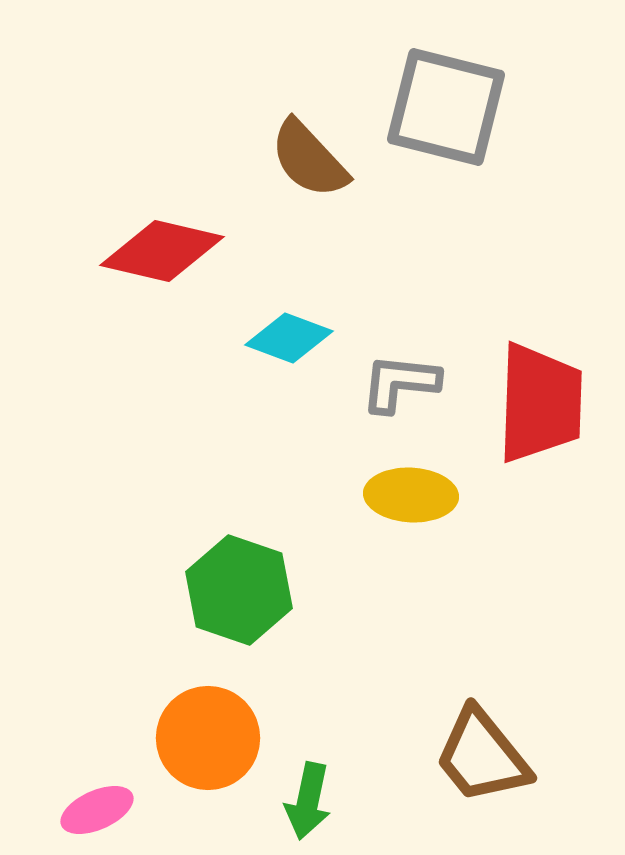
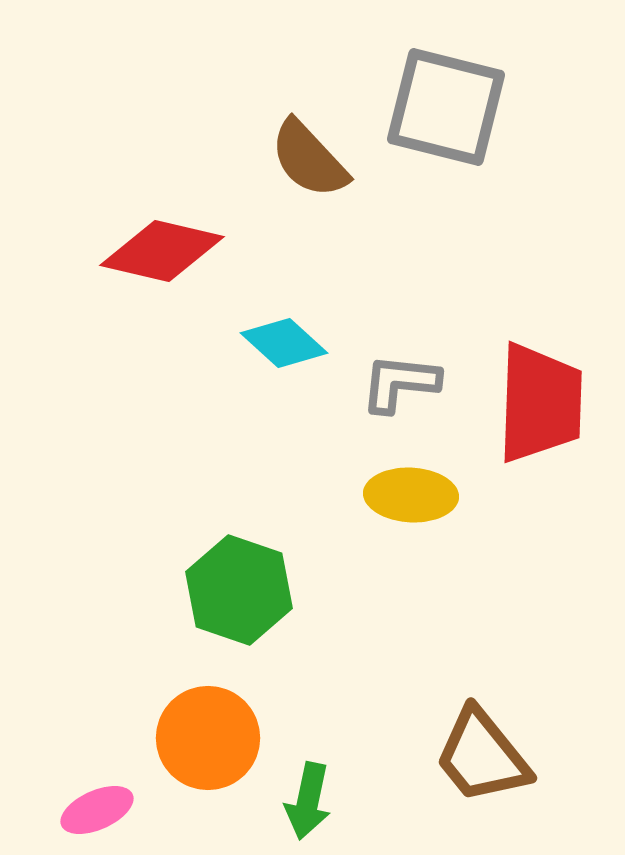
cyan diamond: moved 5 px left, 5 px down; rotated 22 degrees clockwise
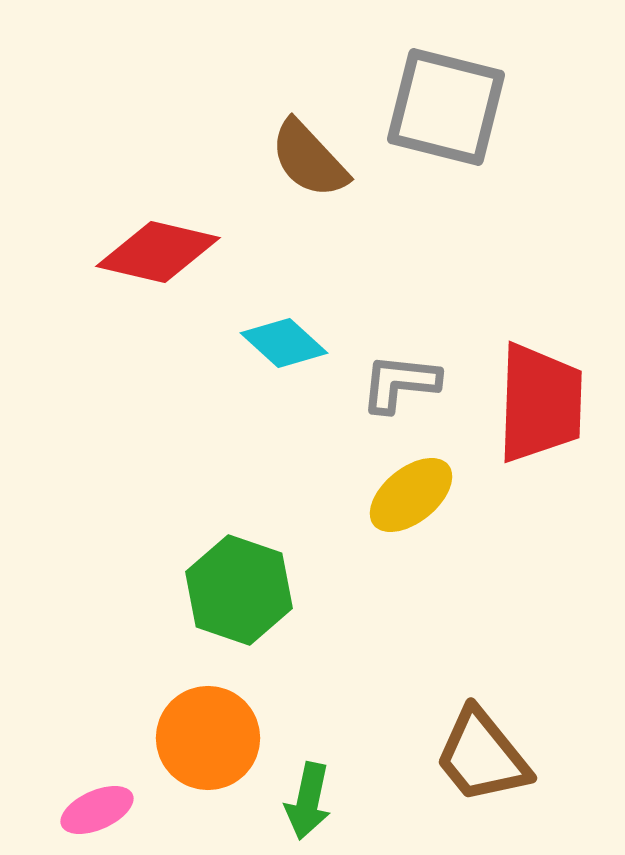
red diamond: moved 4 px left, 1 px down
yellow ellipse: rotated 42 degrees counterclockwise
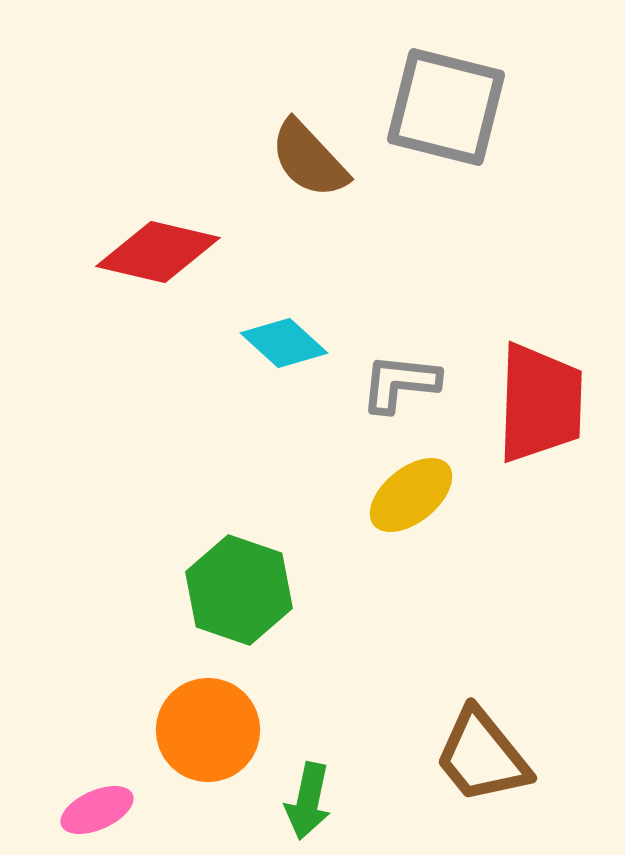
orange circle: moved 8 px up
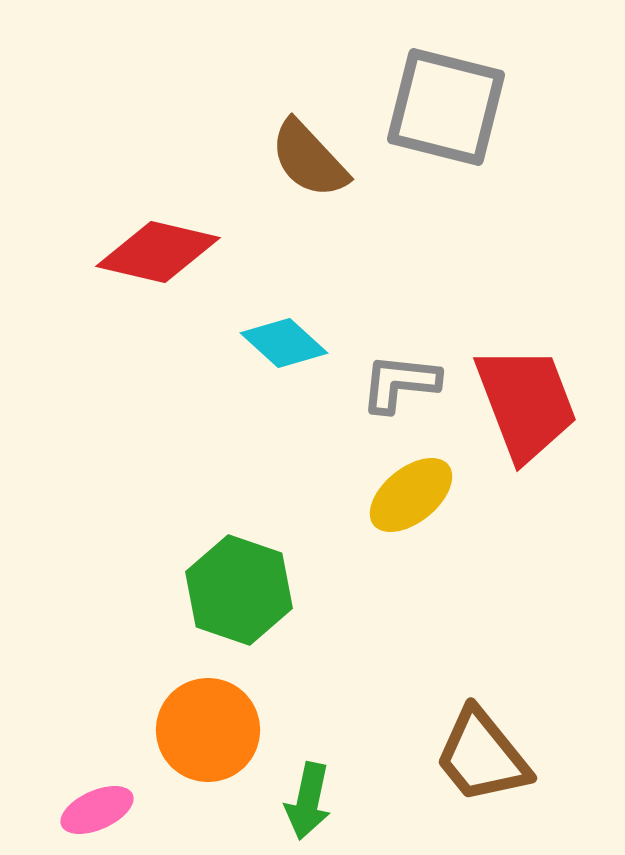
red trapezoid: moved 14 px left; rotated 23 degrees counterclockwise
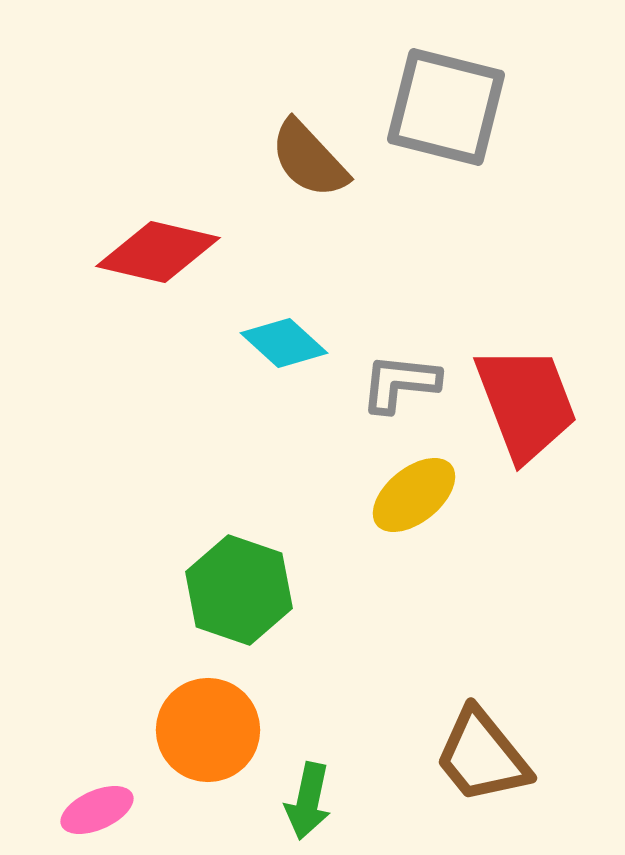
yellow ellipse: moved 3 px right
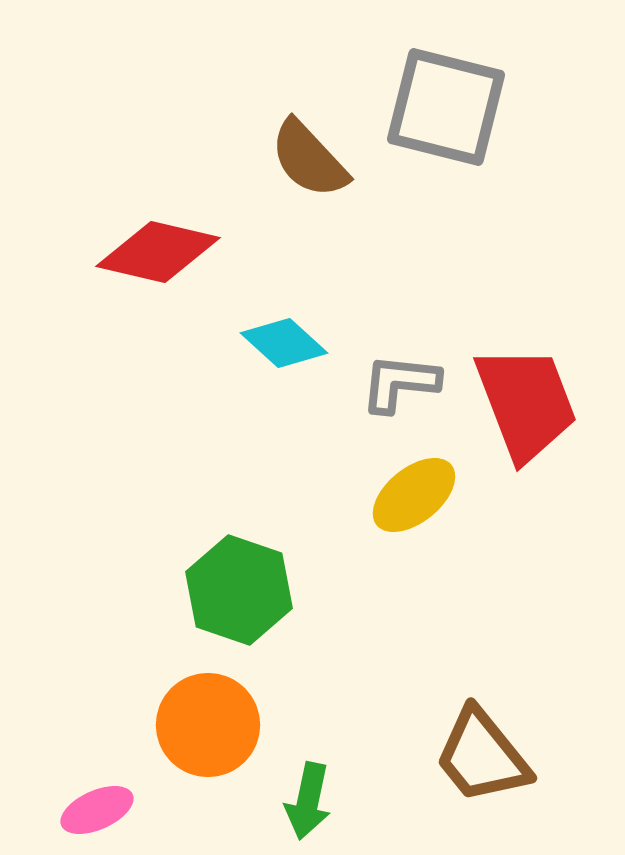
orange circle: moved 5 px up
